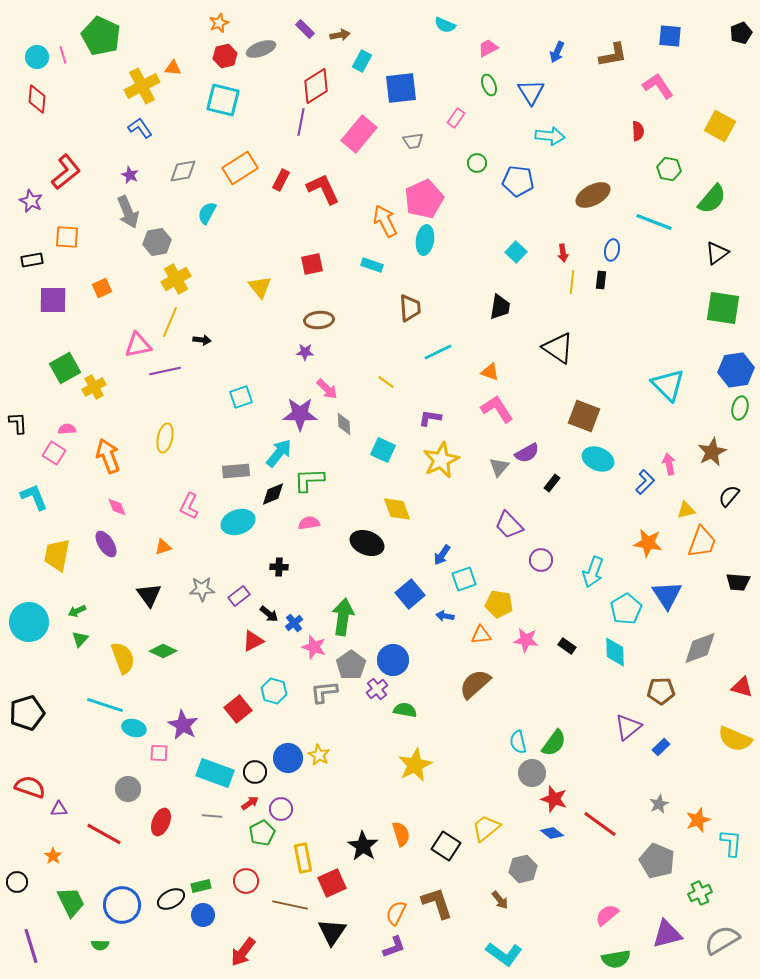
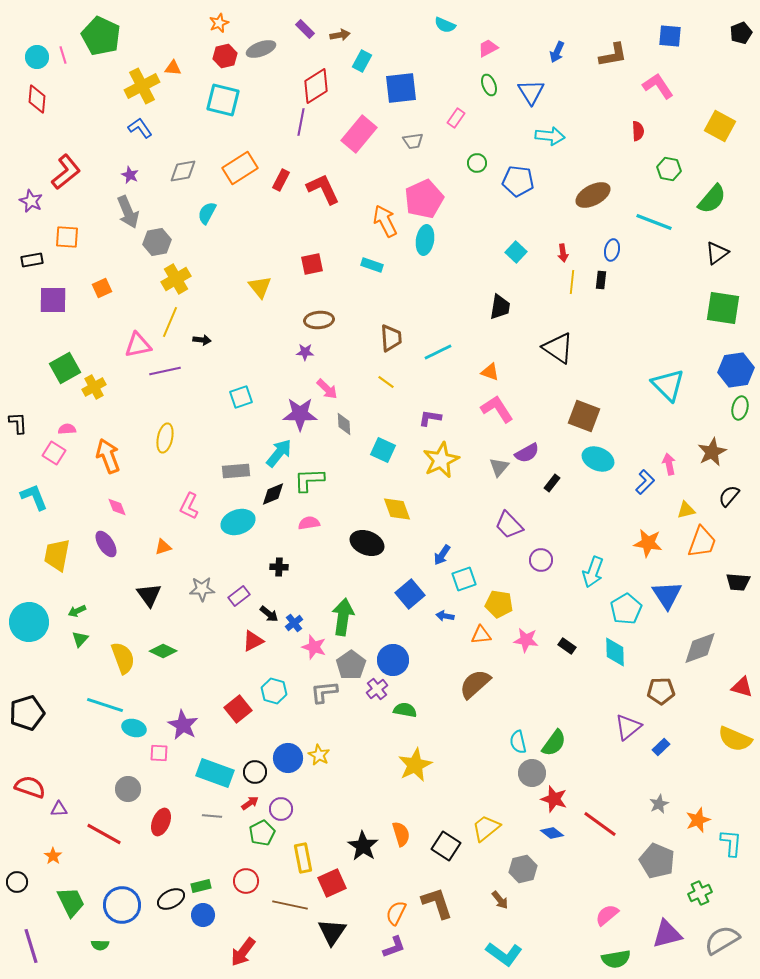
brown trapezoid at (410, 308): moved 19 px left, 30 px down
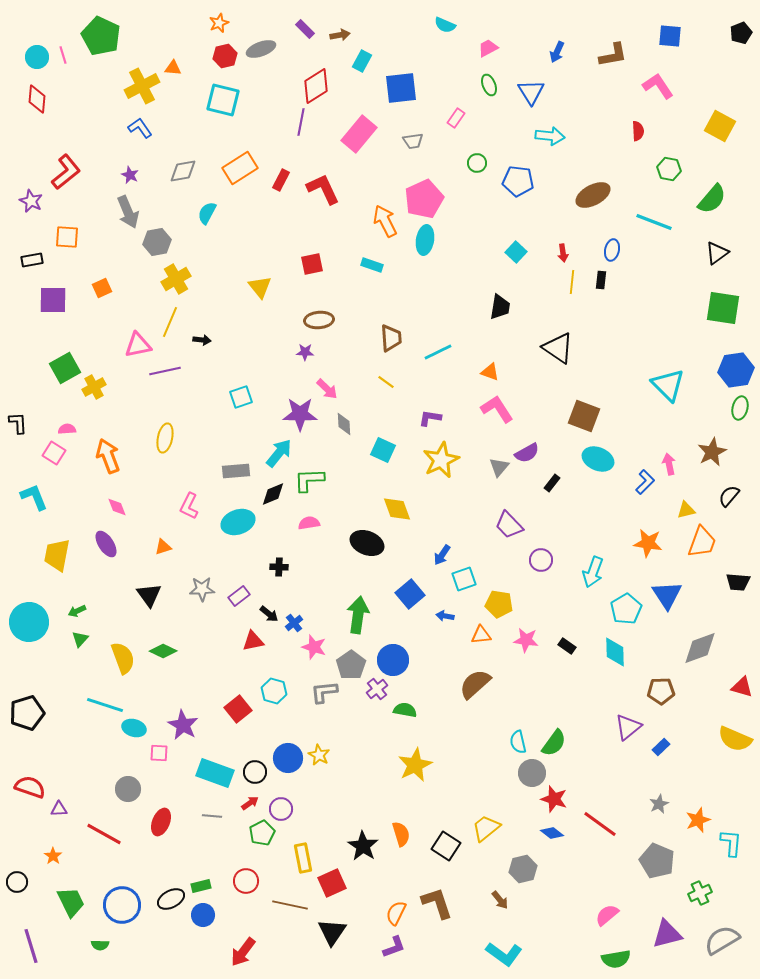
green arrow at (343, 617): moved 15 px right, 2 px up
red triangle at (253, 641): rotated 15 degrees clockwise
